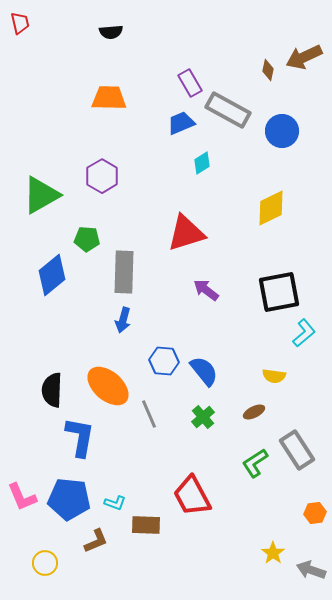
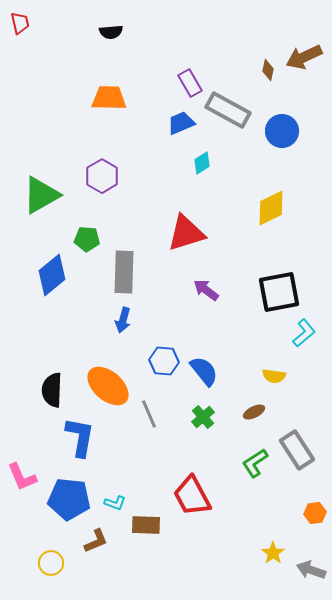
pink L-shape at (22, 497): moved 20 px up
yellow circle at (45, 563): moved 6 px right
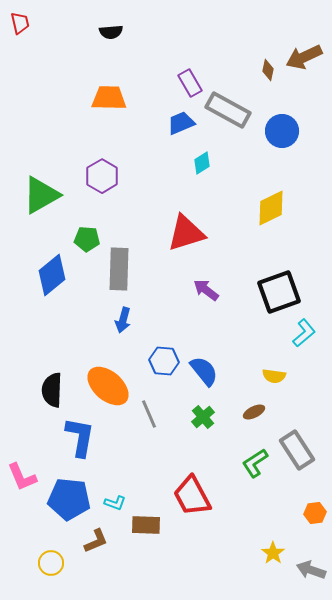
gray rectangle at (124, 272): moved 5 px left, 3 px up
black square at (279, 292): rotated 9 degrees counterclockwise
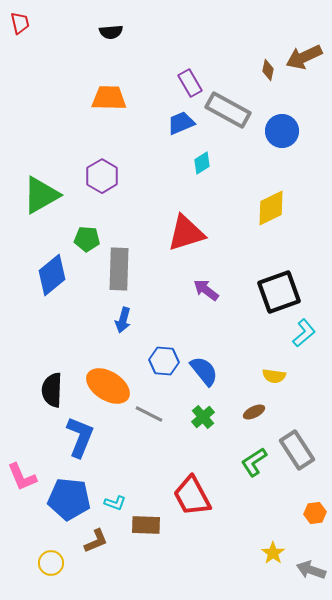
orange ellipse at (108, 386): rotated 9 degrees counterclockwise
gray line at (149, 414): rotated 40 degrees counterclockwise
blue L-shape at (80, 437): rotated 12 degrees clockwise
green L-shape at (255, 463): moved 1 px left, 1 px up
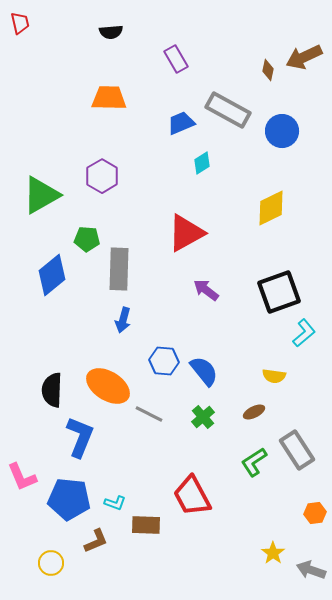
purple rectangle at (190, 83): moved 14 px left, 24 px up
red triangle at (186, 233): rotated 12 degrees counterclockwise
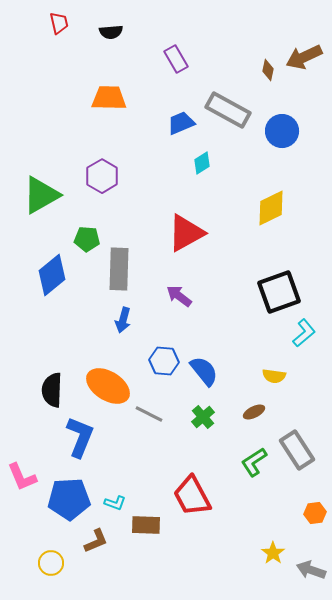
red trapezoid at (20, 23): moved 39 px right
purple arrow at (206, 290): moved 27 px left, 6 px down
blue pentagon at (69, 499): rotated 9 degrees counterclockwise
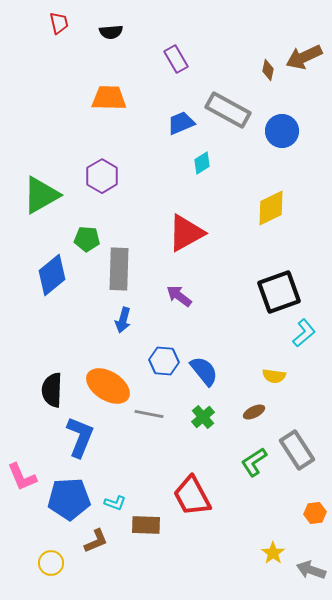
gray line at (149, 414): rotated 16 degrees counterclockwise
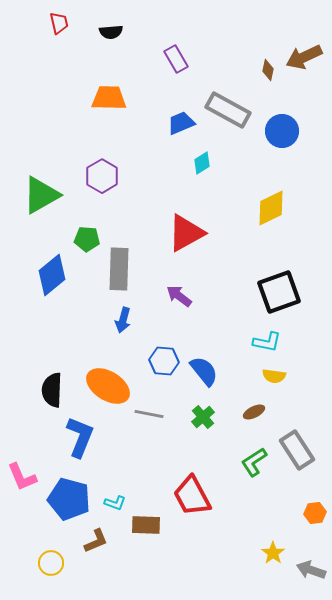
cyan L-shape at (304, 333): moved 37 px left, 9 px down; rotated 52 degrees clockwise
blue pentagon at (69, 499): rotated 18 degrees clockwise
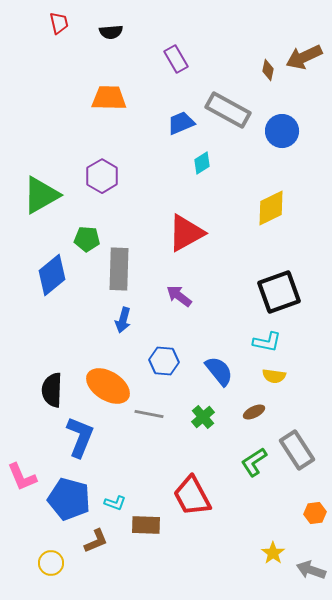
blue semicircle at (204, 371): moved 15 px right
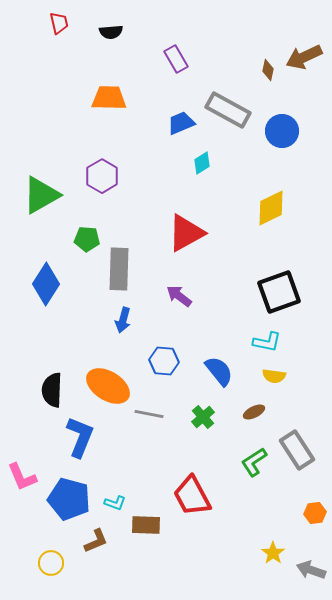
blue diamond at (52, 275): moved 6 px left, 9 px down; rotated 18 degrees counterclockwise
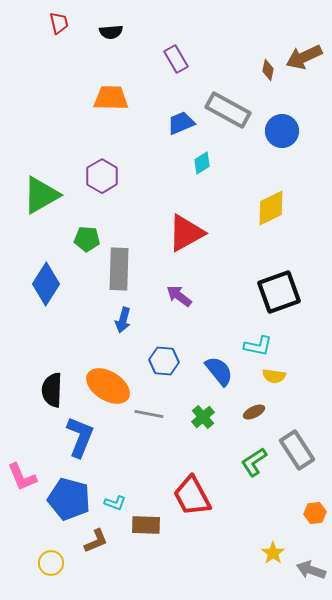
orange trapezoid at (109, 98): moved 2 px right
cyan L-shape at (267, 342): moved 9 px left, 4 px down
